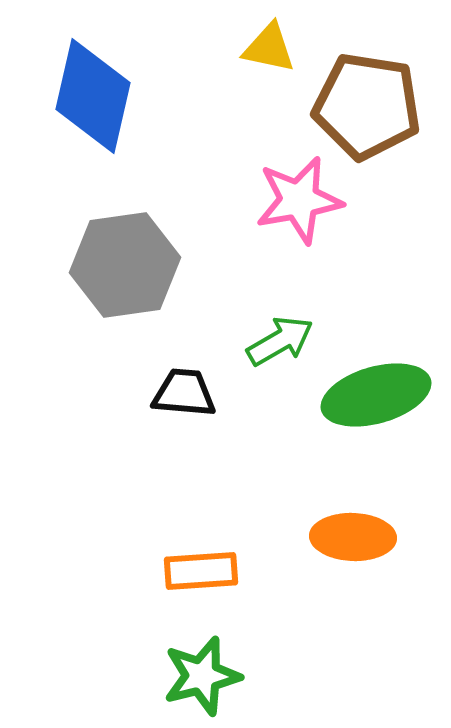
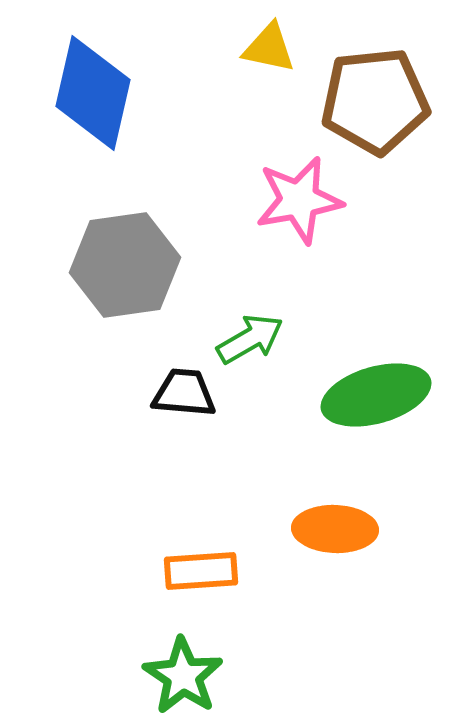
blue diamond: moved 3 px up
brown pentagon: moved 8 px right, 5 px up; rotated 15 degrees counterclockwise
green arrow: moved 30 px left, 2 px up
orange ellipse: moved 18 px left, 8 px up
green star: moved 19 px left; rotated 24 degrees counterclockwise
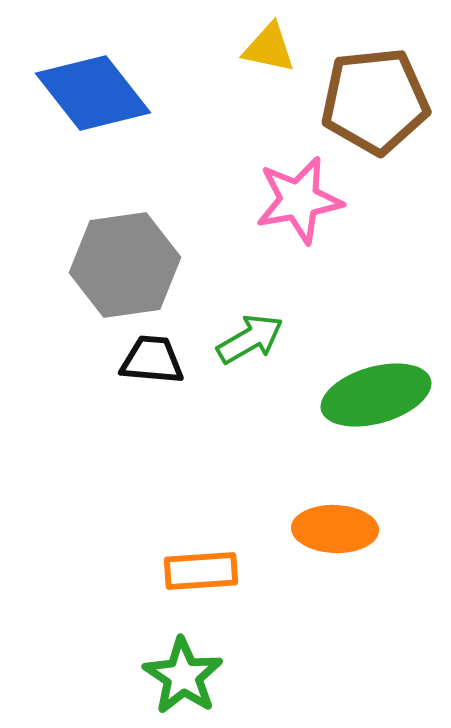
blue diamond: rotated 51 degrees counterclockwise
black trapezoid: moved 32 px left, 33 px up
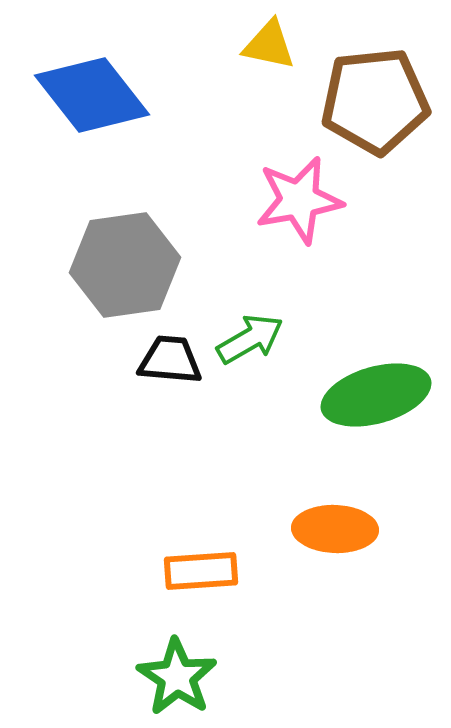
yellow triangle: moved 3 px up
blue diamond: moved 1 px left, 2 px down
black trapezoid: moved 18 px right
green star: moved 6 px left, 1 px down
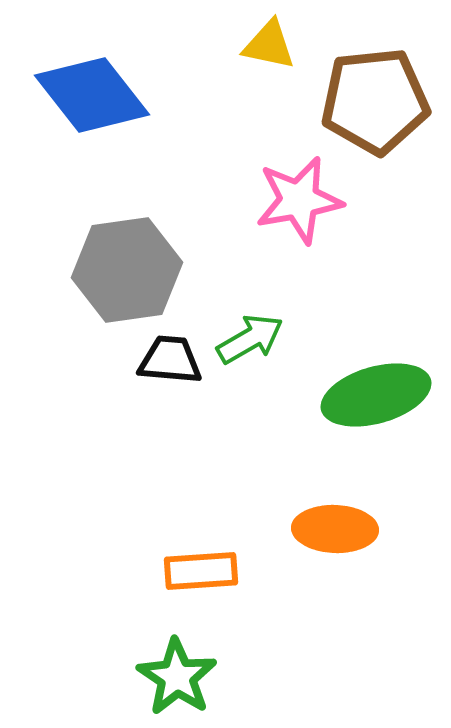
gray hexagon: moved 2 px right, 5 px down
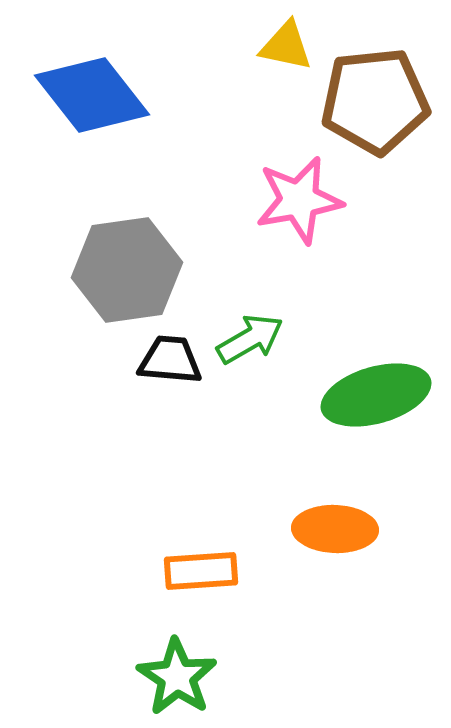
yellow triangle: moved 17 px right, 1 px down
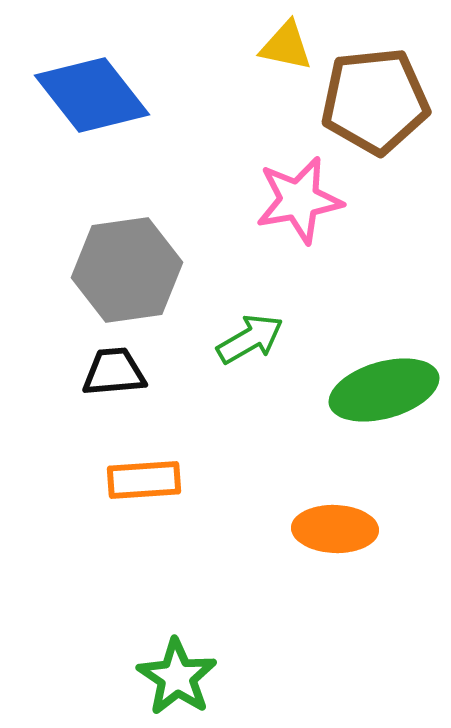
black trapezoid: moved 56 px left, 12 px down; rotated 10 degrees counterclockwise
green ellipse: moved 8 px right, 5 px up
orange rectangle: moved 57 px left, 91 px up
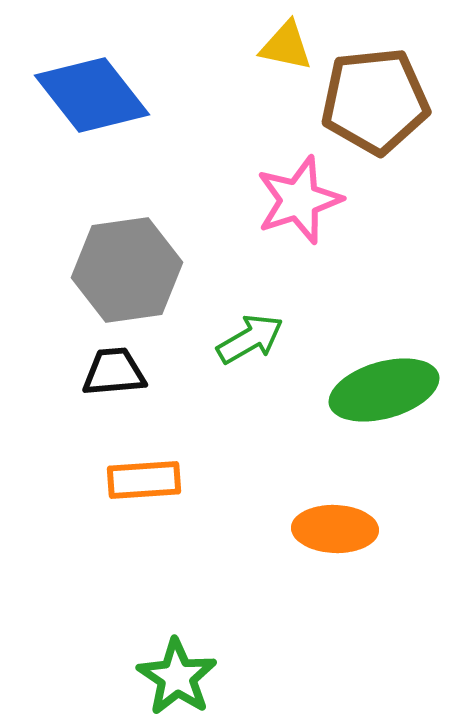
pink star: rotated 8 degrees counterclockwise
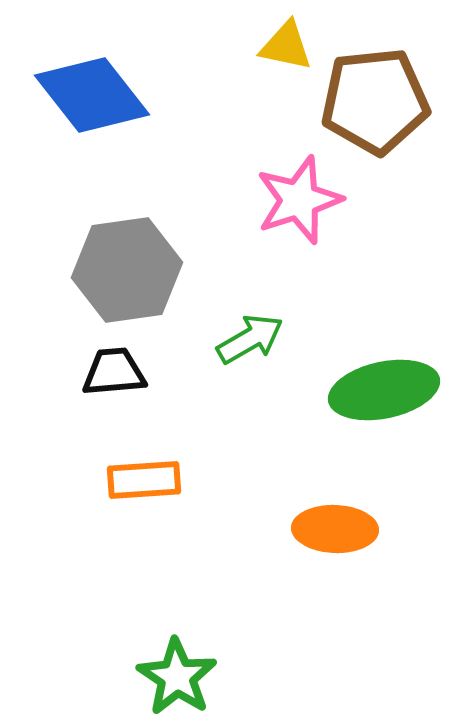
green ellipse: rotated 4 degrees clockwise
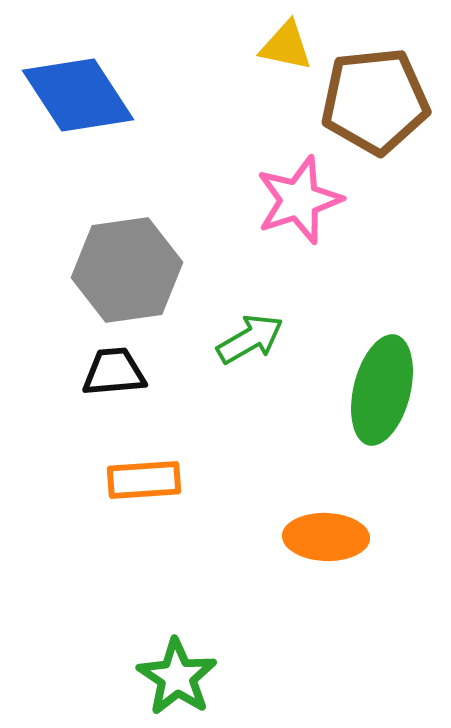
blue diamond: moved 14 px left; rotated 5 degrees clockwise
green ellipse: moved 2 px left; rotated 64 degrees counterclockwise
orange ellipse: moved 9 px left, 8 px down
